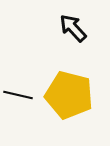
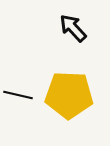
yellow pentagon: rotated 12 degrees counterclockwise
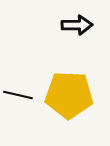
black arrow: moved 4 px right, 3 px up; rotated 132 degrees clockwise
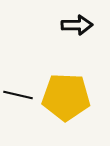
yellow pentagon: moved 3 px left, 2 px down
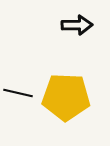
black line: moved 2 px up
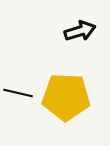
black arrow: moved 3 px right, 6 px down; rotated 16 degrees counterclockwise
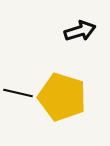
yellow pentagon: moved 4 px left; rotated 15 degrees clockwise
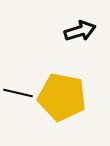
yellow pentagon: rotated 6 degrees counterclockwise
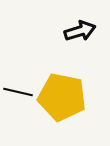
black line: moved 1 px up
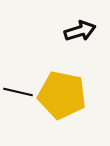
yellow pentagon: moved 2 px up
